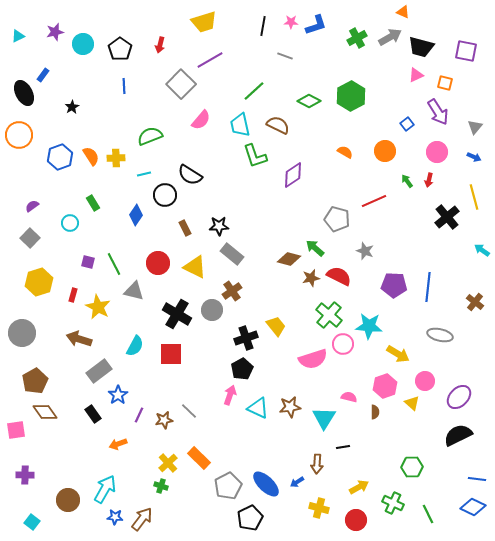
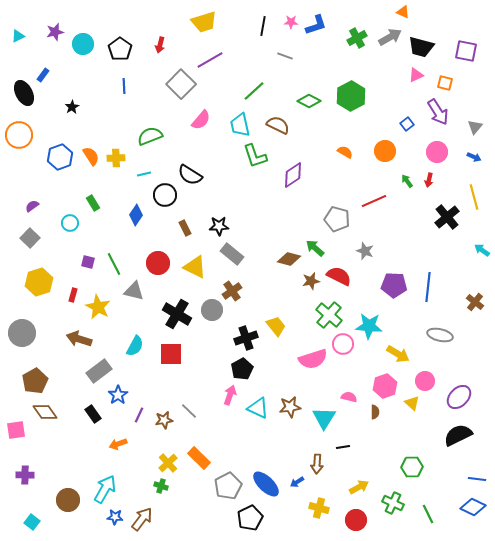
brown star at (311, 278): moved 3 px down
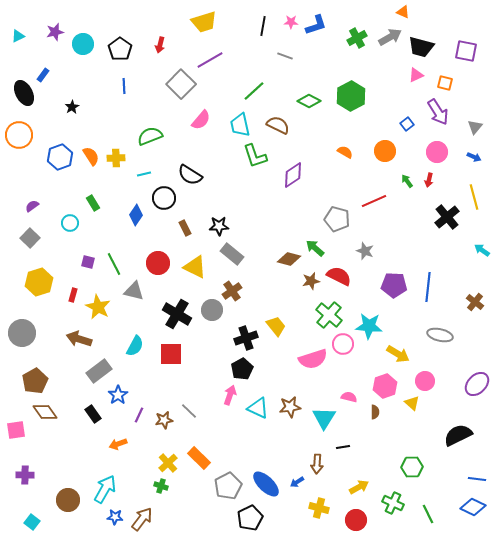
black circle at (165, 195): moved 1 px left, 3 px down
purple ellipse at (459, 397): moved 18 px right, 13 px up
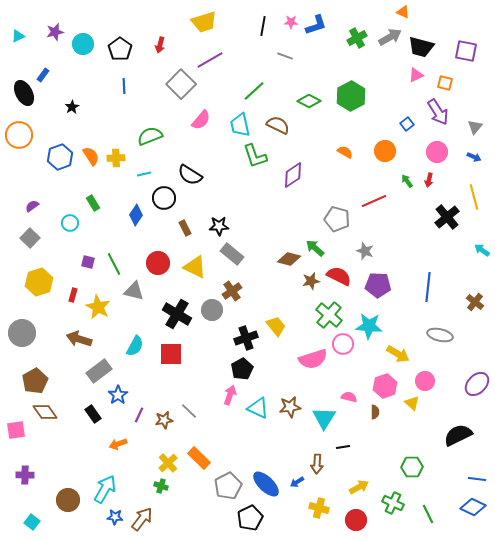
purple pentagon at (394, 285): moved 16 px left
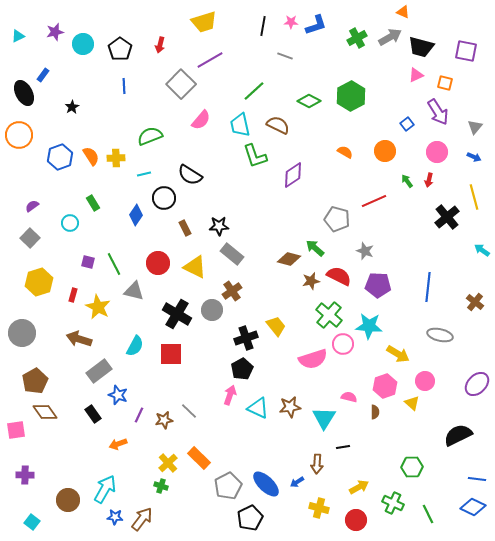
blue star at (118, 395): rotated 18 degrees counterclockwise
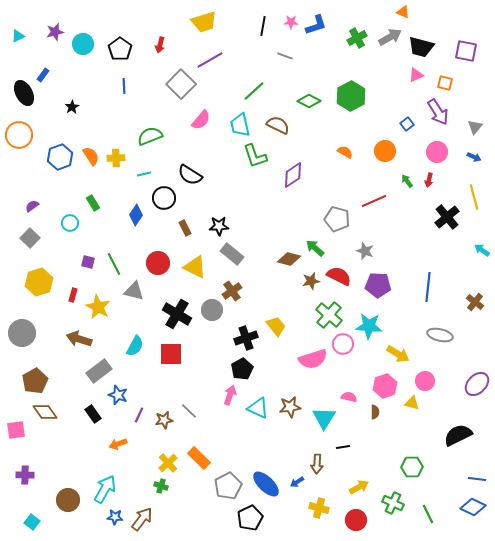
yellow triangle at (412, 403): rotated 28 degrees counterclockwise
